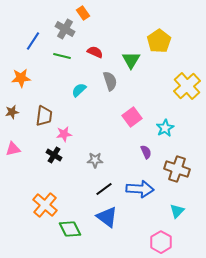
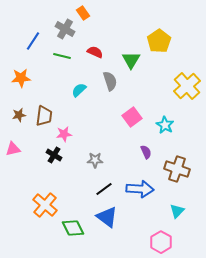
brown star: moved 7 px right, 3 px down
cyan star: moved 3 px up; rotated 12 degrees counterclockwise
green diamond: moved 3 px right, 1 px up
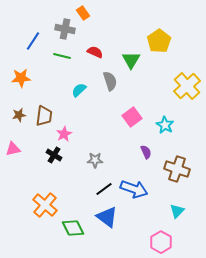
gray cross: rotated 18 degrees counterclockwise
pink star: rotated 21 degrees counterclockwise
blue arrow: moved 6 px left; rotated 16 degrees clockwise
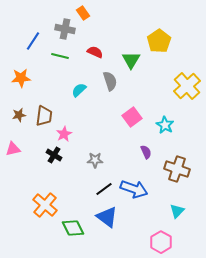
green line: moved 2 px left
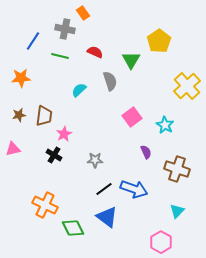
orange cross: rotated 15 degrees counterclockwise
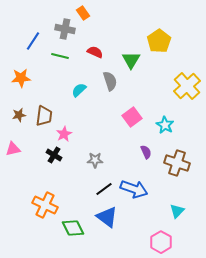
brown cross: moved 6 px up
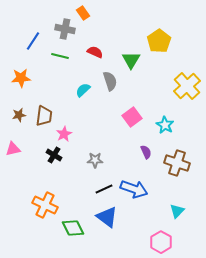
cyan semicircle: moved 4 px right
black line: rotated 12 degrees clockwise
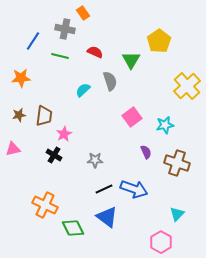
cyan star: rotated 30 degrees clockwise
cyan triangle: moved 3 px down
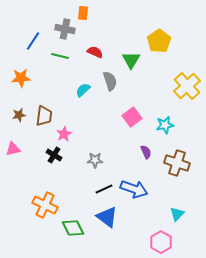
orange rectangle: rotated 40 degrees clockwise
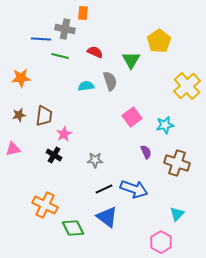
blue line: moved 8 px right, 2 px up; rotated 60 degrees clockwise
cyan semicircle: moved 3 px right, 4 px up; rotated 35 degrees clockwise
